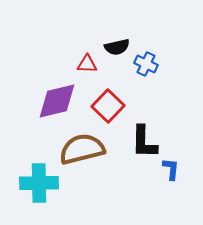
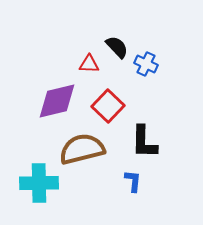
black semicircle: rotated 120 degrees counterclockwise
red triangle: moved 2 px right
blue L-shape: moved 38 px left, 12 px down
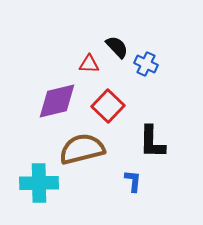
black L-shape: moved 8 px right
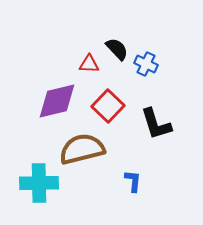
black semicircle: moved 2 px down
black L-shape: moved 4 px right, 18 px up; rotated 18 degrees counterclockwise
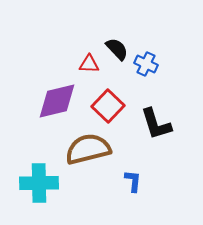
brown semicircle: moved 6 px right
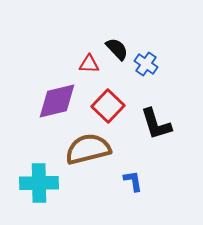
blue cross: rotated 10 degrees clockwise
blue L-shape: rotated 15 degrees counterclockwise
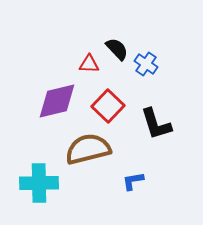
blue L-shape: rotated 90 degrees counterclockwise
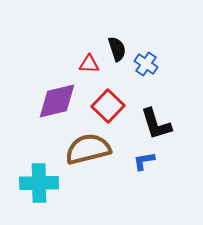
black semicircle: rotated 25 degrees clockwise
blue L-shape: moved 11 px right, 20 px up
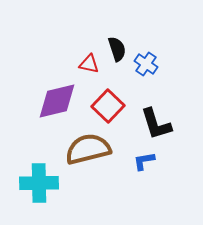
red triangle: rotated 10 degrees clockwise
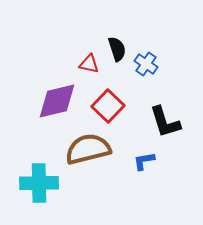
black L-shape: moved 9 px right, 2 px up
